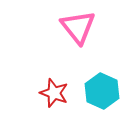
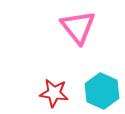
red star: rotated 12 degrees counterclockwise
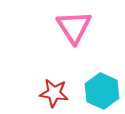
pink triangle: moved 4 px left; rotated 6 degrees clockwise
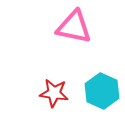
pink triangle: rotated 45 degrees counterclockwise
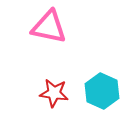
pink triangle: moved 25 px left
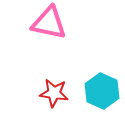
pink triangle: moved 4 px up
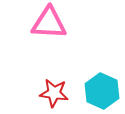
pink triangle: rotated 9 degrees counterclockwise
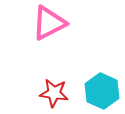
pink triangle: rotated 30 degrees counterclockwise
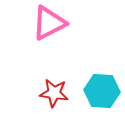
cyan hexagon: rotated 20 degrees counterclockwise
